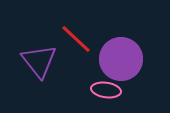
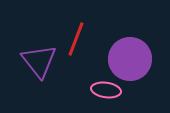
red line: rotated 68 degrees clockwise
purple circle: moved 9 px right
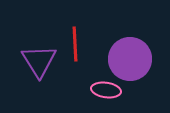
red line: moved 1 px left, 5 px down; rotated 24 degrees counterclockwise
purple triangle: rotated 6 degrees clockwise
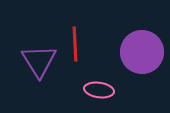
purple circle: moved 12 px right, 7 px up
pink ellipse: moved 7 px left
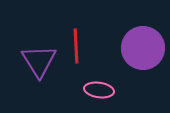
red line: moved 1 px right, 2 px down
purple circle: moved 1 px right, 4 px up
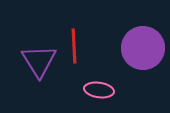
red line: moved 2 px left
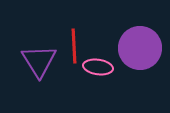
purple circle: moved 3 px left
pink ellipse: moved 1 px left, 23 px up
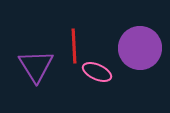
purple triangle: moved 3 px left, 5 px down
pink ellipse: moved 1 px left, 5 px down; rotated 16 degrees clockwise
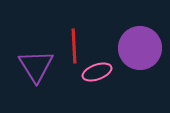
pink ellipse: rotated 44 degrees counterclockwise
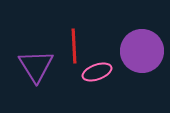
purple circle: moved 2 px right, 3 px down
